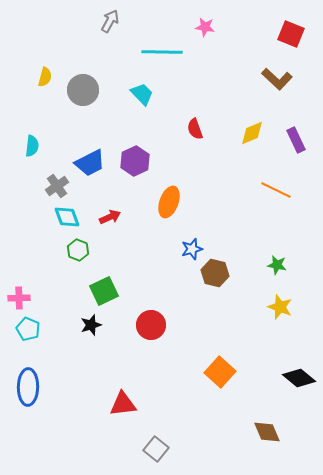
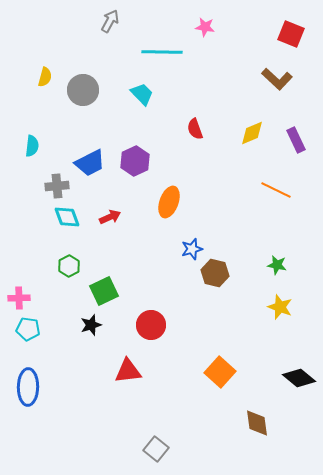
gray cross: rotated 30 degrees clockwise
green hexagon: moved 9 px left, 16 px down; rotated 10 degrees clockwise
cyan pentagon: rotated 15 degrees counterclockwise
red triangle: moved 5 px right, 33 px up
brown diamond: moved 10 px left, 9 px up; rotated 16 degrees clockwise
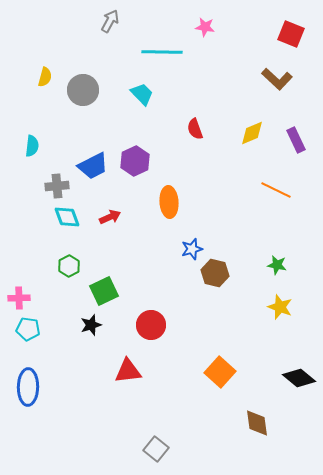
blue trapezoid: moved 3 px right, 3 px down
orange ellipse: rotated 24 degrees counterclockwise
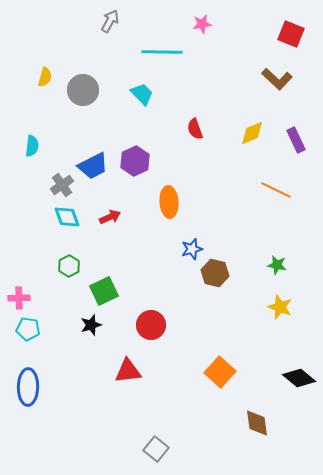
pink star: moved 3 px left, 3 px up; rotated 18 degrees counterclockwise
gray cross: moved 5 px right, 1 px up; rotated 30 degrees counterclockwise
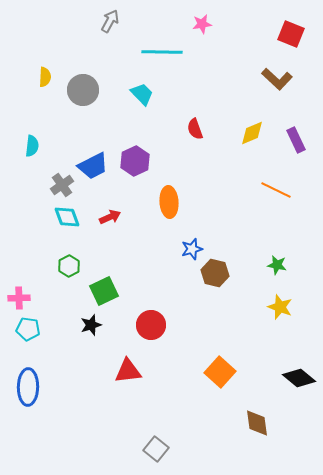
yellow semicircle: rotated 12 degrees counterclockwise
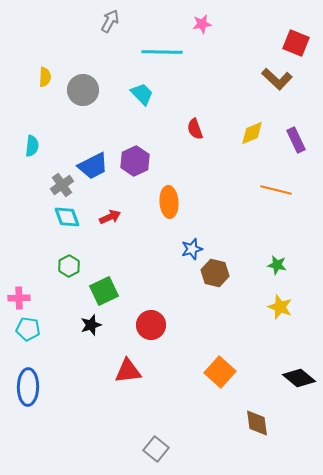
red square: moved 5 px right, 9 px down
orange line: rotated 12 degrees counterclockwise
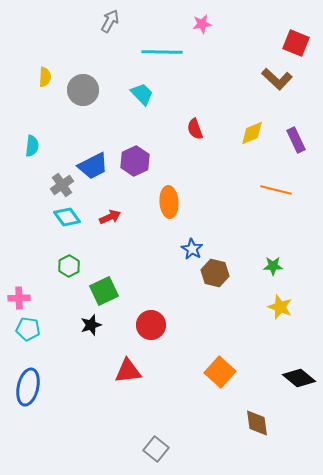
cyan diamond: rotated 16 degrees counterclockwise
blue star: rotated 25 degrees counterclockwise
green star: moved 4 px left, 1 px down; rotated 12 degrees counterclockwise
blue ellipse: rotated 12 degrees clockwise
